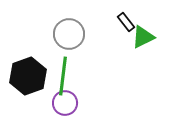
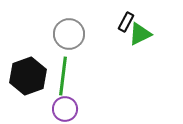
black rectangle: rotated 66 degrees clockwise
green triangle: moved 3 px left, 3 px up
purple circle: moved 6 px down
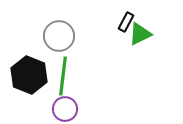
gray circle: moved 10 px left, 2 px down
black hexagon: moved 1 px right, 1 px up; rotated 18 degrees counterclockwise
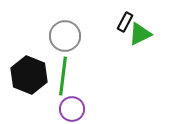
black rectangle: moved 1 px left
gray circle: moved 6 px right
purple circle: moved 7 px right
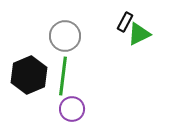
green triangle: moved 1 px left
black hexagon: rotated 15 degrees clockwise
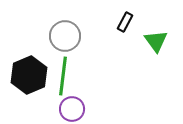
green triangle: moved 17 px right, 7 px down; rotated 40 degrees counterclockwise
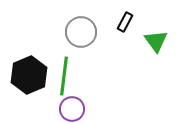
gray circle: moved 16 px right, 4 px up
green line: moved 1 px right
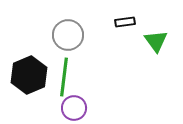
black rectangle: rotated 54 degrees clockwise
gray circle: moved 13 px left, 3 px down
green line: moved 1 px down
purple circle: moved 2 px right, 1 px up
